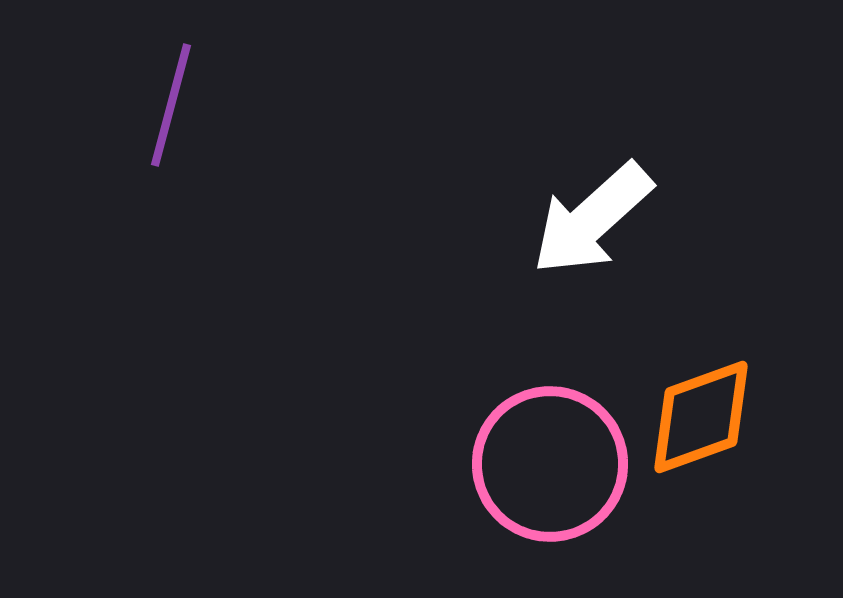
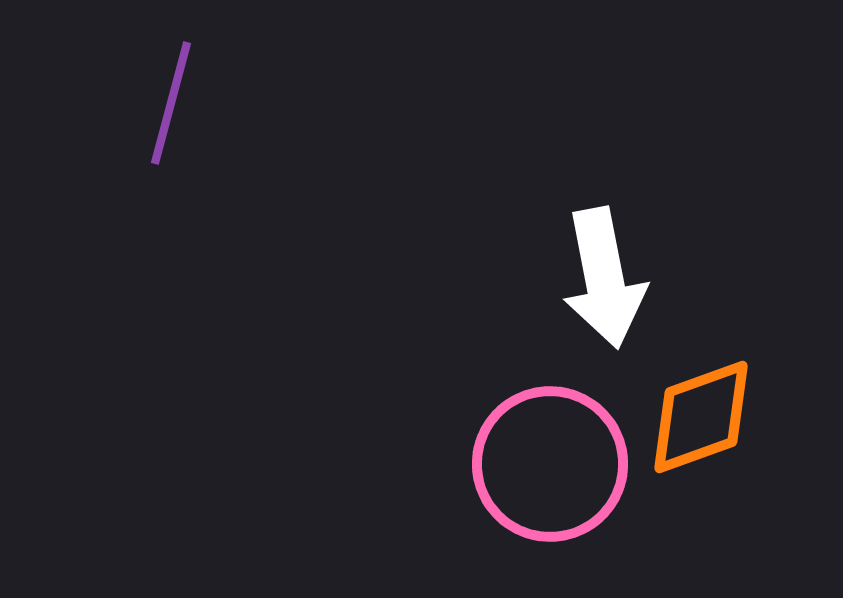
purple line: moved 2 px up
white arrow: moved 12 px right, 59 px down; rotated 59 degrees counterclockwise
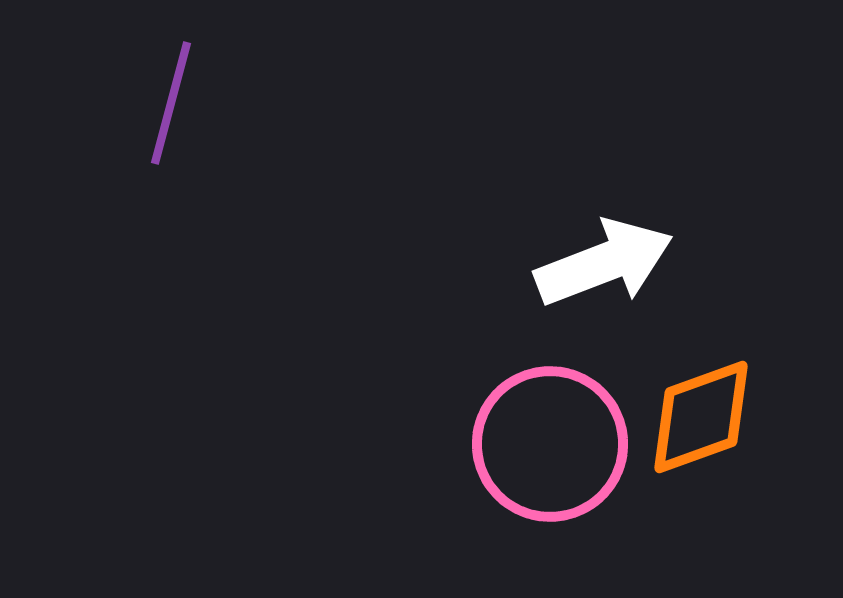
white arrow: moved 15 px up; rotated 100 degrees counterclockwise
pink circle: moved 20 px up
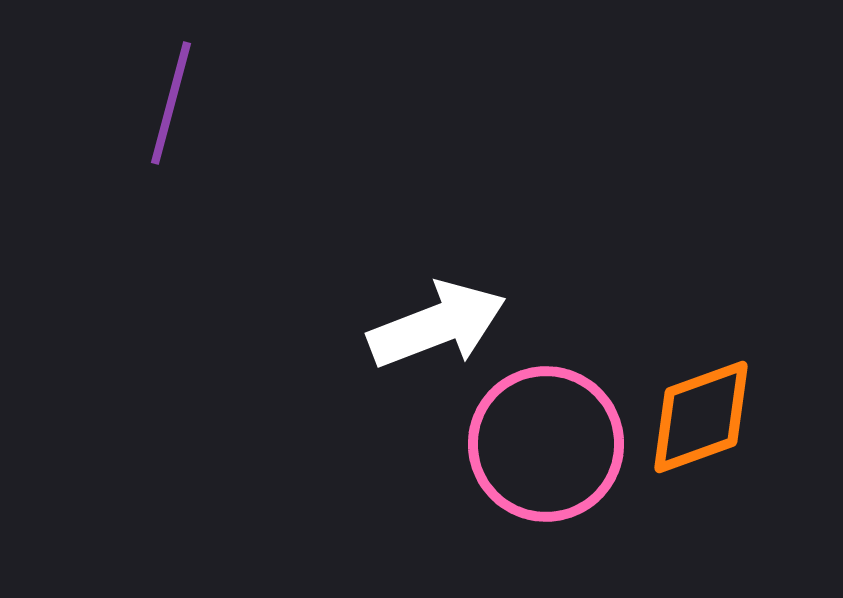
white arrow: moved 167 px left, 62 px down
pink circle: moved 4 px left
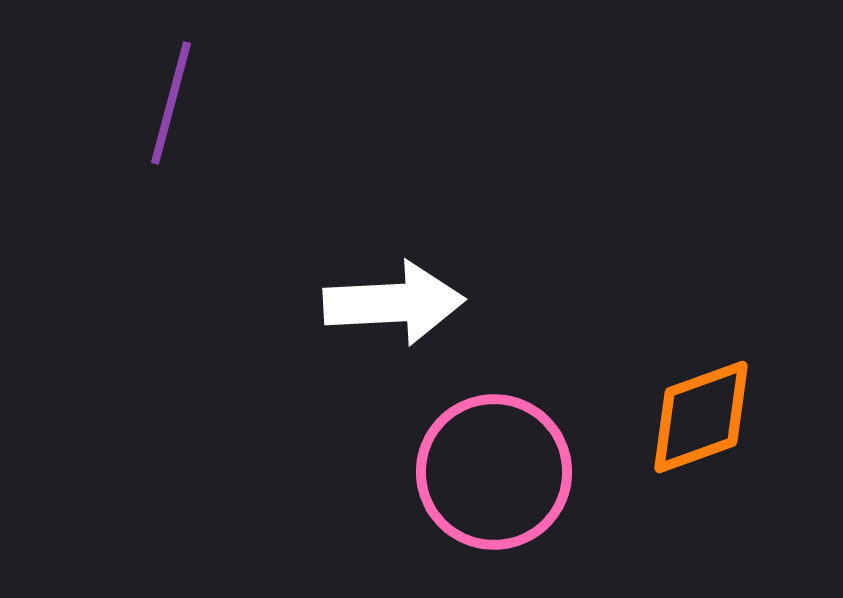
white arrow: moved 43 px left, 22 px up; rotated 18 degrees clockwise
pink circle: moved 52 px left, 28 px down
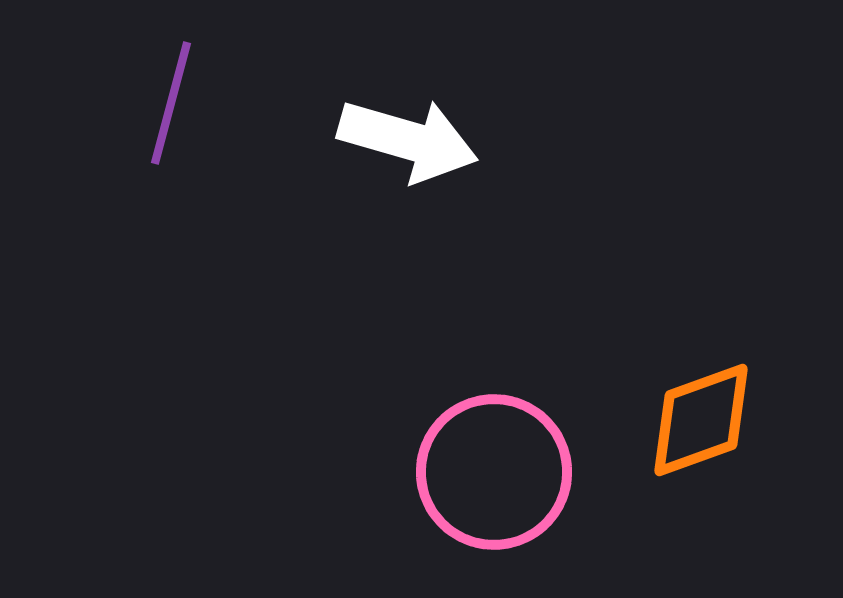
white arrow: moved 14 px right, 163 px up; rotated 19 degrees clockwise
orange diamond: moved 3 px down
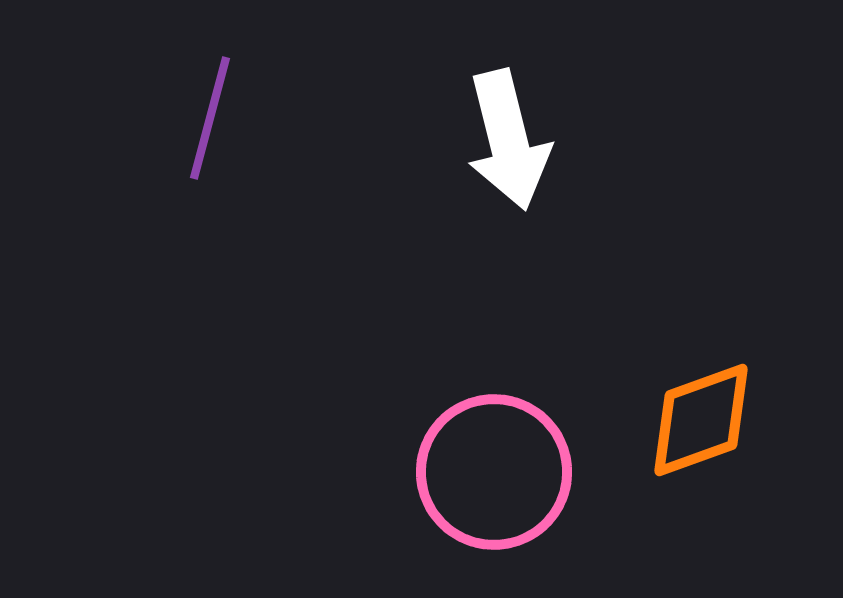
purple line: moved 39 px right, 15 px down
white arrow: moved 100 px right; rotated 60 degrees clockwise
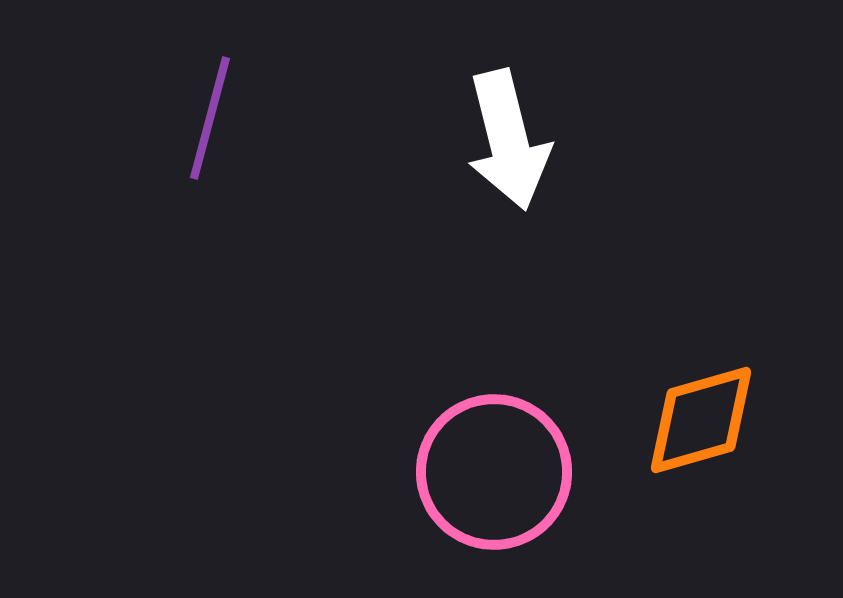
orange diamond: rotated 4 degrees clockwise
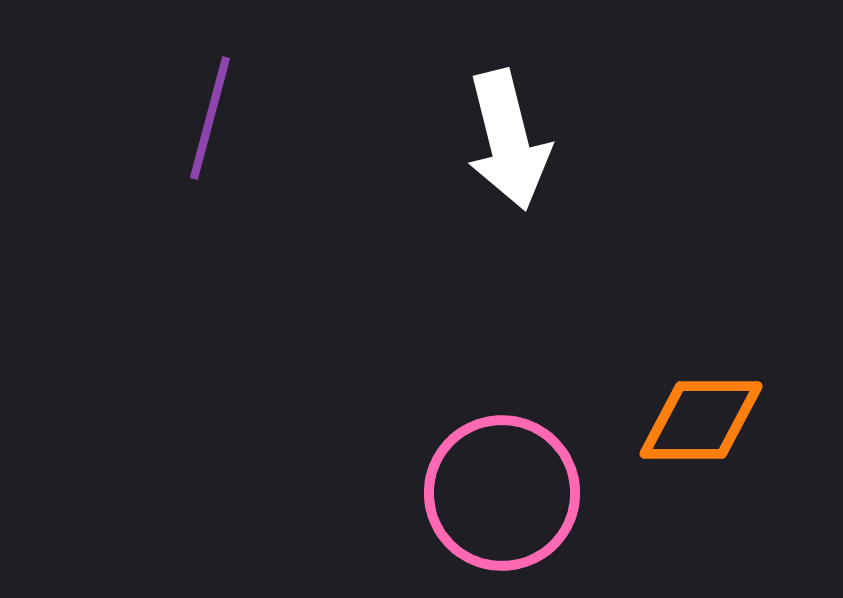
orange diamond: rotated 16 degrees clockwise
pink circle: moved 8 px right, 21 px down
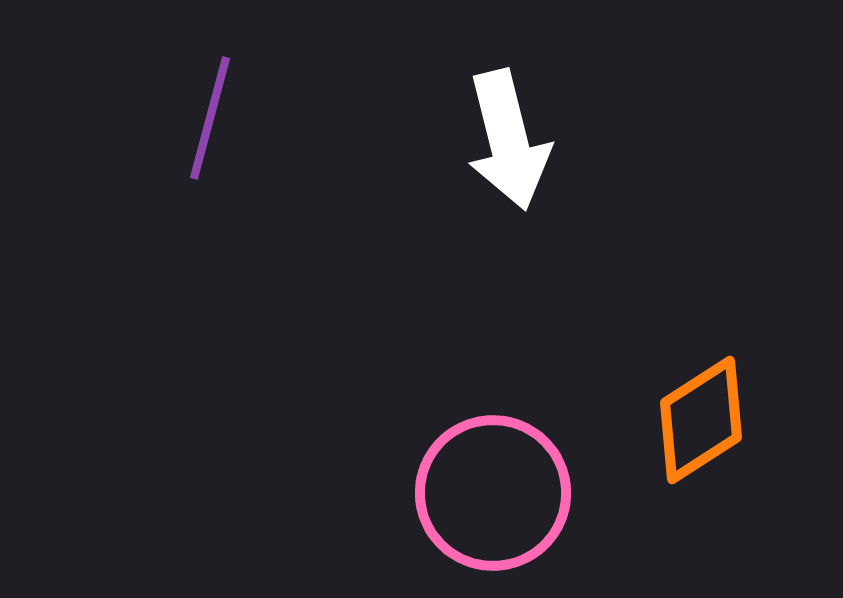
orange diamond: rotated 33 degrees counterclockwise
pink circle: moved 9 px left
